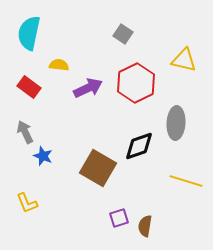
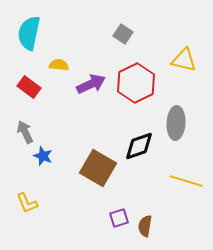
purple arrow: moved 3 px right, 4 px up
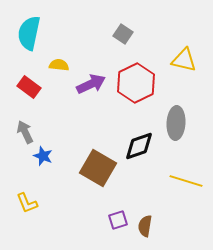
purple square: moved 1 px left, 2 px down
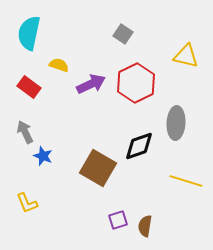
yellow triangle: moved 2 px right, 4 px up
yellow semicircle: rotated 12 degrees clockwise
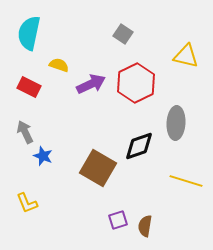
red rectangle: rotated 10 degrees counterclockwise
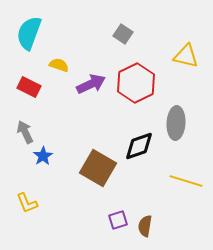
cyan semicircle: rotated 8 degrees clockwise
blue star: rotated 18 degrees clockwise
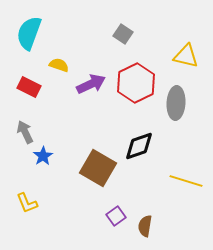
gray ellipse: moved 20 px up
purple square: moved 2 px left, 4 px up; rotated 18 degrees counterclockwise
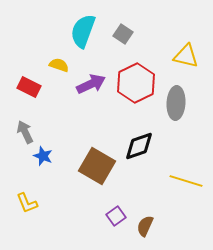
cyan semicircle: moved 54 px right, 2 px up
blue star: rotated 18 degrees counterclockwise
brown square: moved 1 px left, 2 px up
brown semicircle: rotated 15 degrees clockwise
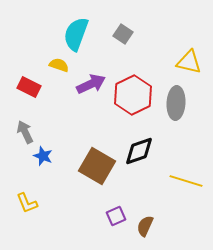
cyan semicircle: moved 7 px left, 3 px down
yellow triangle: moved 3 px right, 6 px down
red hexagon: moved 3 px left, 12 px down
black diamond: moved 5 px down
purple square: rotated 12 degrees clockwise
